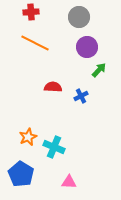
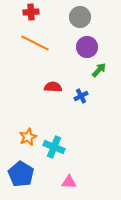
gray circle: moved 1 px right
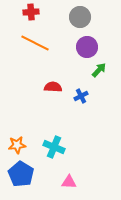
orange star: moved 11 px left, 8 px down; rotated 18 degrees clockwise
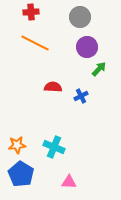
green arrow: moved 1 px up
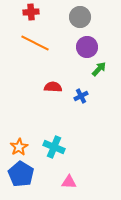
orange star: moved 2 px right, 2 px down; rotated 24 degrees counterclockwise
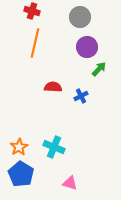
red cross: moved 1 px right, 1 px up; rotated 21 degrees clockwise
orange line: rotated 76 degrees clockwise
pink triangle: moved 1 px right, 1 px down; rotated 14 degrees clockwise
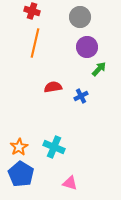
red semicircle: rotated 12 degrees counterclockwise
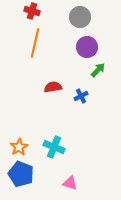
green arrow: moved 1 px left, 1 px down
blue pentagon: rotated 10 degrees counterclockwise
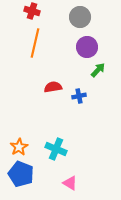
blue cross: moved 2 px left; rotated 16 degrees clockwise
cyan cross: moved 2 px right, 2 px down
pink triangle: rotated 14 degrees clockwise
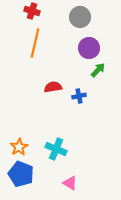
purple circle: moved 2 px right, 1 px down
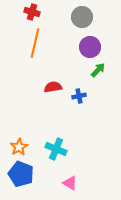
red cross: moved 1 px down
gray circle: moved 2 px right
purple circle: moved 1 px right, 1 px up
